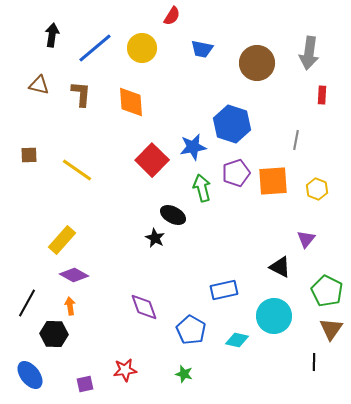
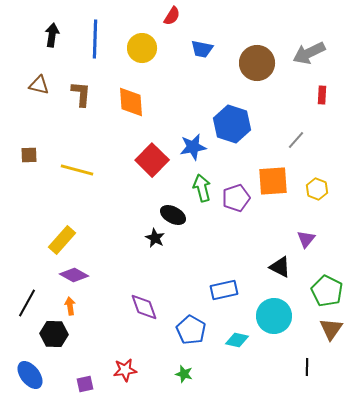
blue line at (95, 48): moved 9 px up; rotated 48 degrees counterclockwise
gray arrow at (309, 53): rotated 56 degrees clockwise
gray line at (296, 140): rotated 30 degrees clockwise
yellow line at (77, 170): rotated 20 degrees counterclockwise
purple pentagon at (236, 173): moved 25 px down
black line at (314, 362): moved 7 px left, 5 px down
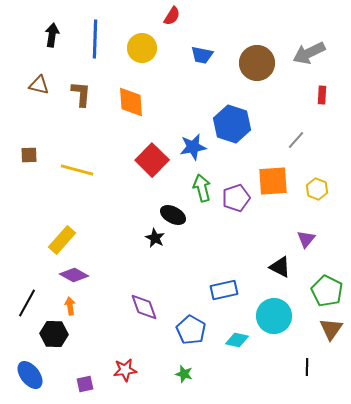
blue trapezoid at (202, 49): moved 6 px down
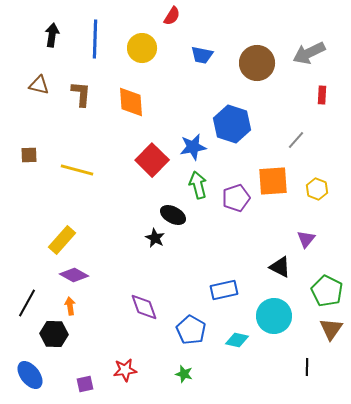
green arrow at (202, 188): moved 4 px left, 3 px up
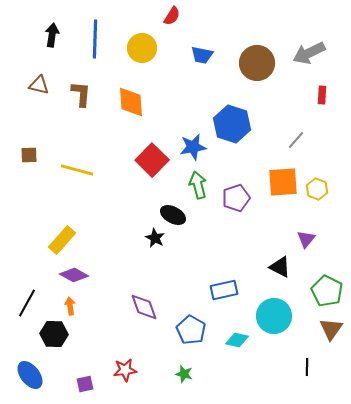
orange square at (273, 181): moved 10 px right, 1 px down
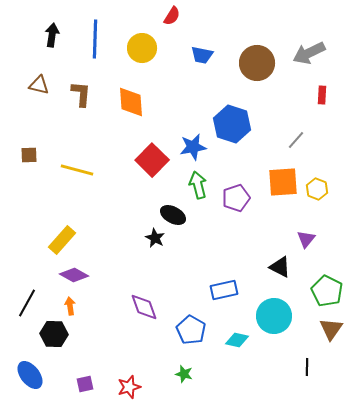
red star at (125, 370): moved 4 px right, 17 px down; rotated 10 degrees counterclockwise
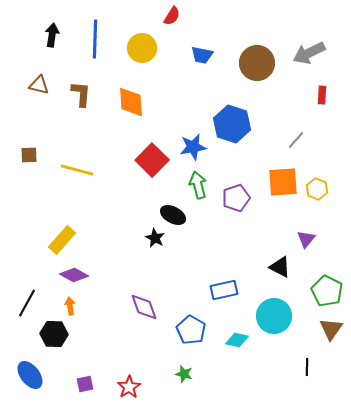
red star at (129, 387): rotated 15 degrees counterclockwise
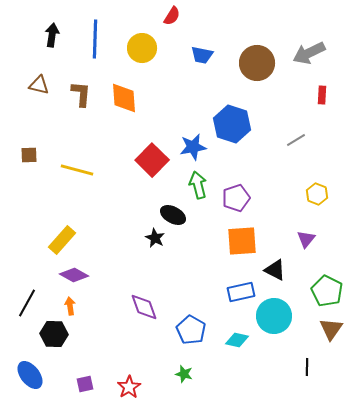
orange diamond at (131, 102): moved 7 px left, 4 px up
gray line at (296, 140): rotated 18 degrees clockwise
orange square at (283, 182): moved 41 px left, 59 px down
yellow hexagon at (317, 189): moved 5 px down
black triangle at (280, 267): moved 5 px left, 3 px down
blue rectangle at (224, 290): moved 17 px right, 2 px down
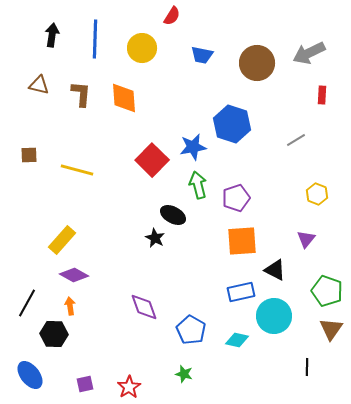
green pentagon at (327, 291): rotated 8 degrees counterclockwise
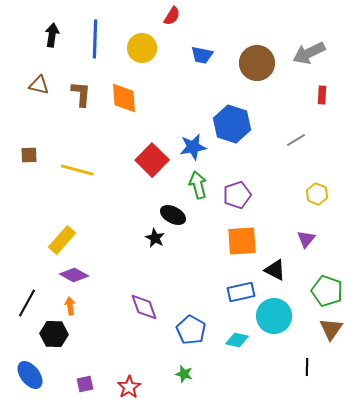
purple pentagon at (236, 198): moved 1 px right, 3 px up
